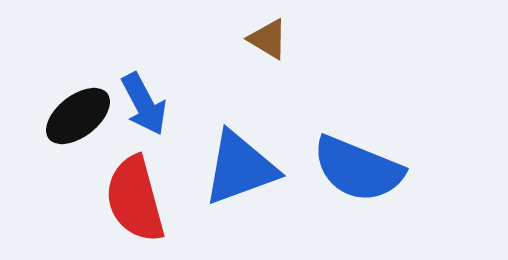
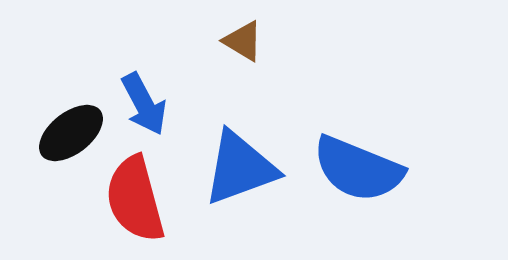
brown triangle: moved 25 px left, 2 px down
black ellipse: moved 7 px left, 17 px down
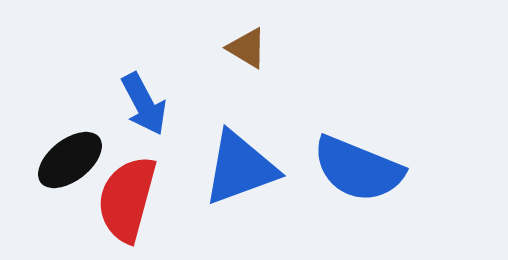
brown triangle: moved 4 px right, 7 px down
black ellipse: moved 1 px left, 27 px down
red semicircle: moved 8 px left; rotated 30 degrees clockwise
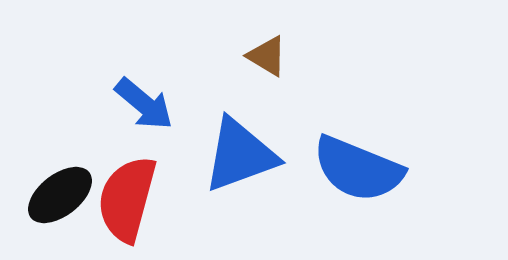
brown triangle: moved 20 px right, 8 px down
blue arrow: rotated 22 degrees counterclockwise
black ellipse: moved 10 px left, 35 px down
blue triangle: moved 13 px up
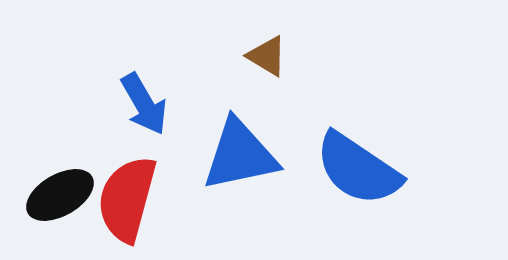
blue arrow: rotated 20 degrees clockwise
blue triangle: rotated 8 degrees clockwise
blue semicircle: rotated 12 degrees clockwise
black ellipse: rotated 8 degrees clockwise
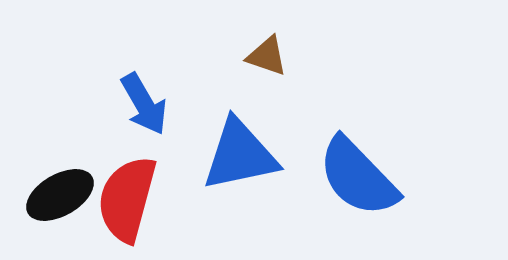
brown triangle: rotated 12 degrees counterclockwise
blue semicircle: moved 8 px down; rotated 12 degrees clockwise
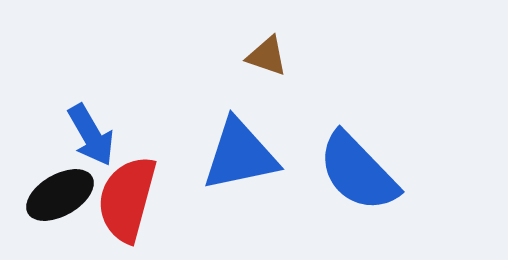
blue arrow: moved 53 px left, 31 px down
blue semicircle: moved 5 px up
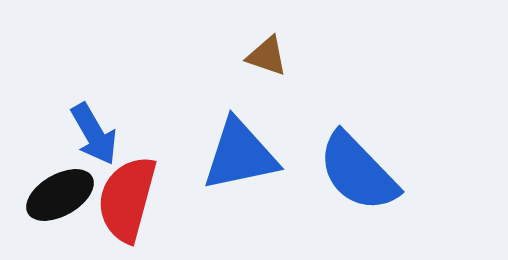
blue arrow: moved 3 px right, 1 px up
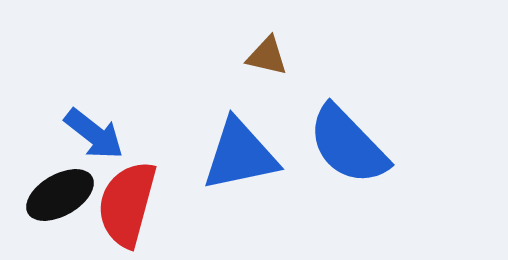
brown triangle: rotated 6 degrees counterclockwise
blue arrow: rotated 22 degrees counterclockwise
blue semicircle: moved 10 px left, 27 px up
red semicircle: moved 5 px down
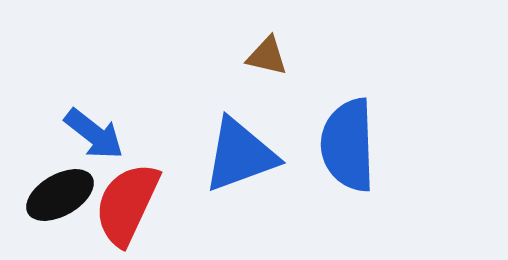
blue semicircle: rotated 42 degrees clockwise
blue triangle: rotated 8 degrees counterclockwise
red semicircle: rotated 10 degrees clockwise
